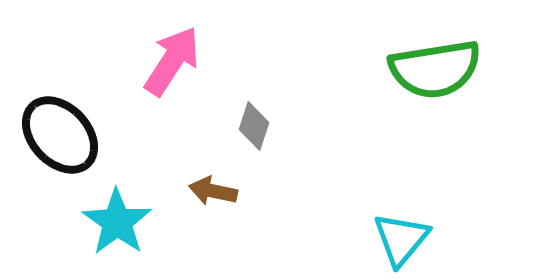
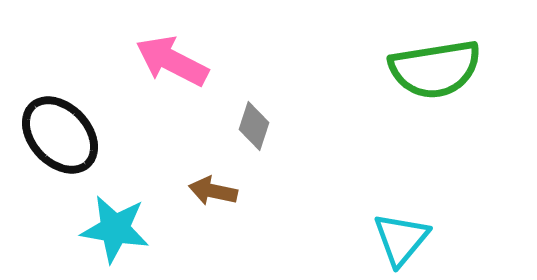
pink arrow: rotated 96 degrees counterclockwise
cyan star: moved 2 px left, 7 px down; rotated 26 degrees counterclockwise
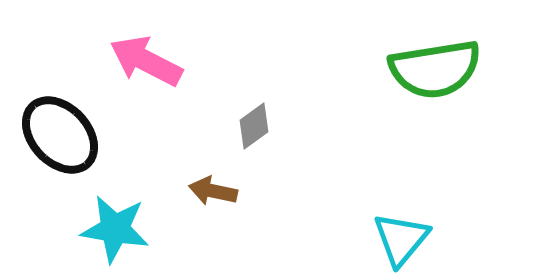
pink arrow: moved 26 px left
gray diamond: rotated 36 degrees clockwise
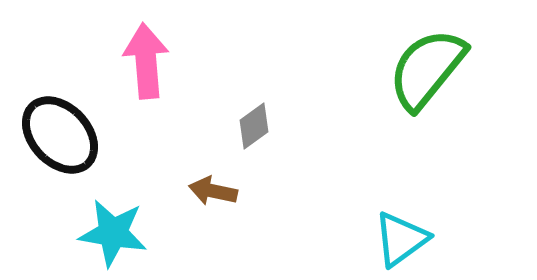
pink arrow: rotated 58 degrees clockwise
green semicircle: moved 8 px left; rotated 138 degrees clockwise
cyan star: moved 2 px left, 4 px down
cyan triangle: rotated 14 degrees clockwise
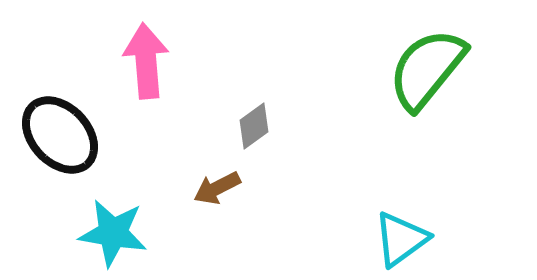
brown arrow: moved 4 px right, 3 px up; rotated 39 degrees counterclockwise
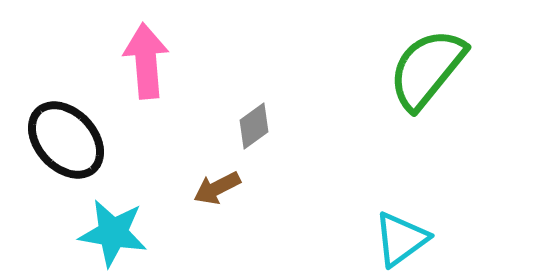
black ellipse: moved 6 px right, 5 px down
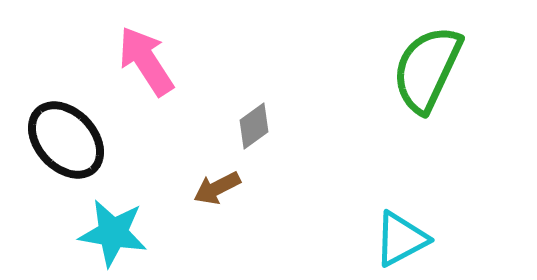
pink arrow: rotated 28 degrees counterclockwise
green semicircle: rotated 14 degrees counterclockwise
cyan triangle: rotated 8 degrees clockwise
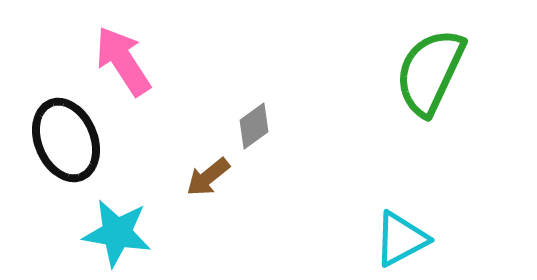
pink arrow: moved 23 px left
green semicircle: moved 3 px right, 3 px down
black ellipse: rotated 20 degrees clockwise
brown arrow: moved 9 px left, 11 px up; rotated 12 degrees counterclockwise
cyan star: moved 4 px right
